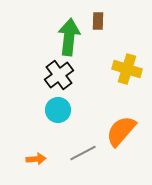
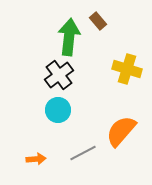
brown rectangle: rotated 42 degrees counterclockwise
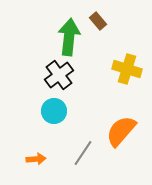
cyan circle: moved 4 px left, 1 px down
gray line: rotated 28 degrees counterclockwise
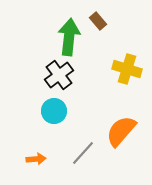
gray line: rotated 8 degrees clockwise
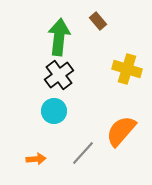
green arrow: moved 10 px left
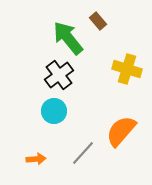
green arrow: moved 9 px right, 1 px down; rotated 45 degrees counterclockwise
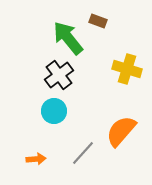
brown rectangle: rotated 30 degrees counterclockwise
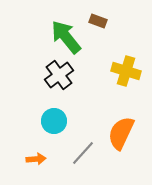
green arrow: moved 2 px left, 1 px up
yellow cross: moved 1 px left, 2 px down
cyan circle: moved 10 px down
orange semicircle: moved 2 px down; rotated 16 degrees counterclockwise
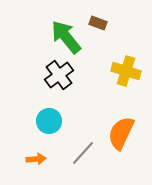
brown rectangle: moved 2 px down
cyan circle: moved 5 px left
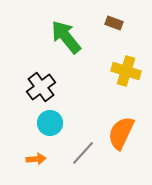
brown rectangle: moved 16 px right
black cross: moved 18 px left, 12 px down
cyan circle: moved 1 px right, 2 px down
